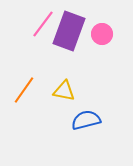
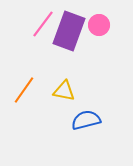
pink circle: moved 3 px left, 9 px up
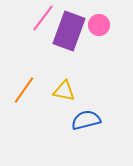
pink line: moved 6 px up
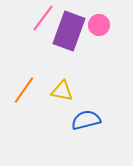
yellow triangle: moved 2 px left
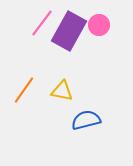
pink line: moved 1 px left, 5 px down
purple rectangle: rotated 9 degrees clockwise
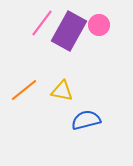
orange line: rotated 16 degrees clockwise
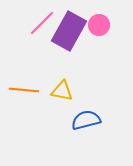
pink line: rotated 8 degrees clockwise
orange line: rotated 44 degrees clockwise
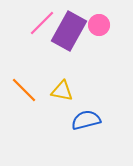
orange line: rotated 40 degrees clockwise
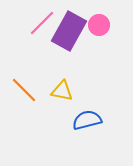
blue semicircle: moved 1 px right
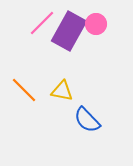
pink circle: moved 3 px left, 1 px up
blue semicircle: rotated 120 degrees counterclockwise
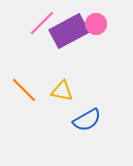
purple rectangle: rotated 33 degrees clockwise
blue semicircle: rotated 76 degrees counterclockwise
